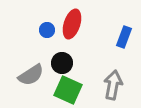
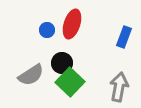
gray arrow: moved 6 px right, 2 px down
green square: moved 2 px right, 8 px up; rotated 20 degrees clockwise
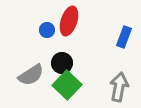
red ellipse: moved 3 px left, 3 px up
green square: moved 3 px left, 3 px down
